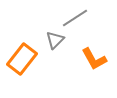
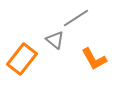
gray line: moved 1 px right
gray triangle: rotated 36 degrees counterclockwise
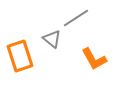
gray triangle: moved 3 px left, 1 px up
orange rectangle: moved 2 px left, 3 px up; rotated 56 degrees counterclockwise
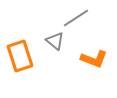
gray triangle: moved 3 px right, 2 px down
orange L-shape: rotated 40 degrees counterclockwise
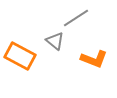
orange rectangle: rotated 44 degrees counterclockwise
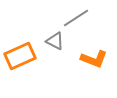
gray triangle: rotated 12 degrees counterclockwise
orange rectangle: rotated 52 degrees counterclockwise
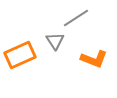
gray triangle: rotated 30 degrees clockwise
orange rectangle: moved 1 px up
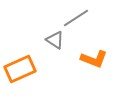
gray triangle: moved 1 px up; rotated 24 degrees counterclockwise
orange rectangle: moved 14 px down
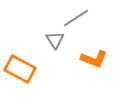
gray triangle: rotated 24 degrees clockwise
orange rectangle: rotated 52 degrees clockwise
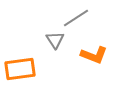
orange L-shape: moved 4 px up
orange rectangle: rotated 36 degrees counterclockwise
